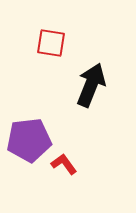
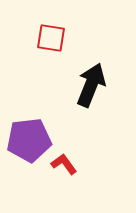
red square: moved 5 px up
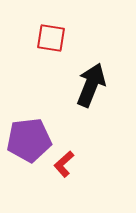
red L-shape: rotated 96 degrees counterclockwise
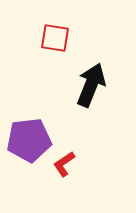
red square: moved 4 px right
red L-shape: rotated 8 degrees clockwise
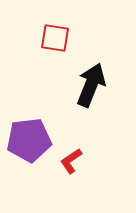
red L-shape: moved 7 px right, 3 px up
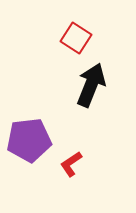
red square: moved 21 px right; rotated 24 degrees clockwise
red L-shape: moved 3 px down
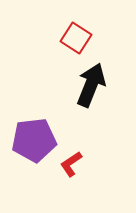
purple pentagon: moved 5 px right
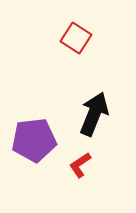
black arrow: moved 3 px right, 29 px down
red L-shape: moved 9 px right, 1 px down
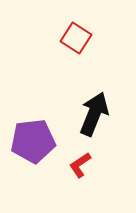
purple pentagon: moved 1 px left, 1 px down
